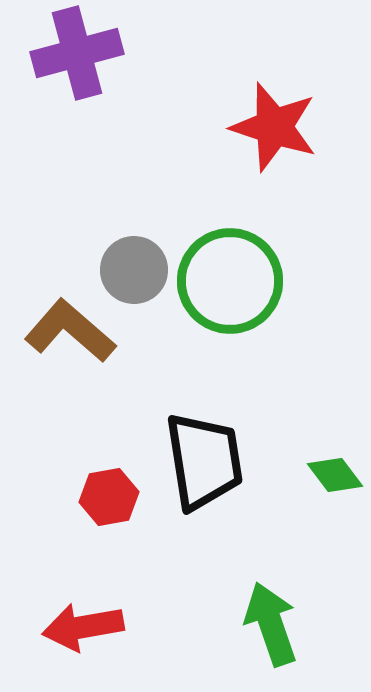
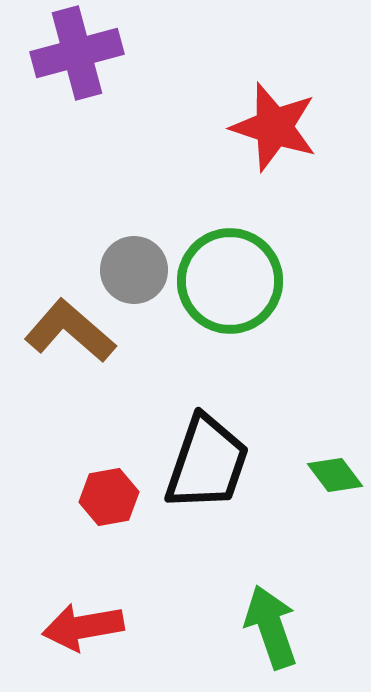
black trapezoid: moved 3 px right, 2 px down; rotated 28 degrees clockwise
green arrow: moved 3 px down
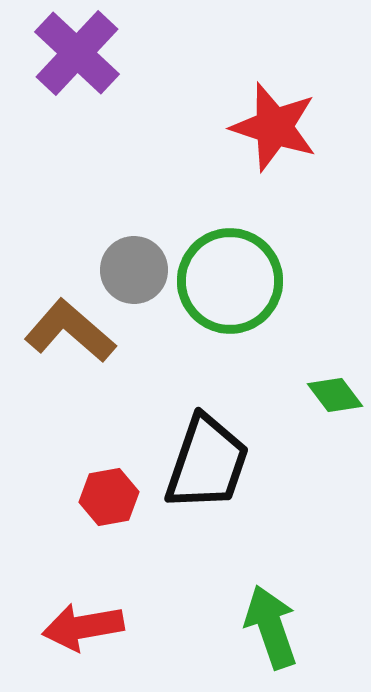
purple cross: rotated 32 degrees counterclockwise
green diamond: moved 80 px up
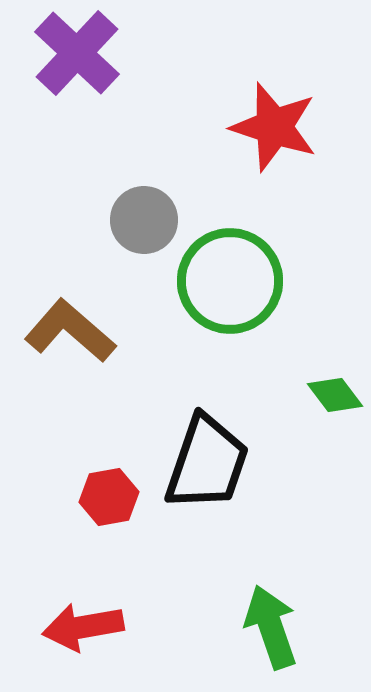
gray circle: moved 10 px right, 50 px up
